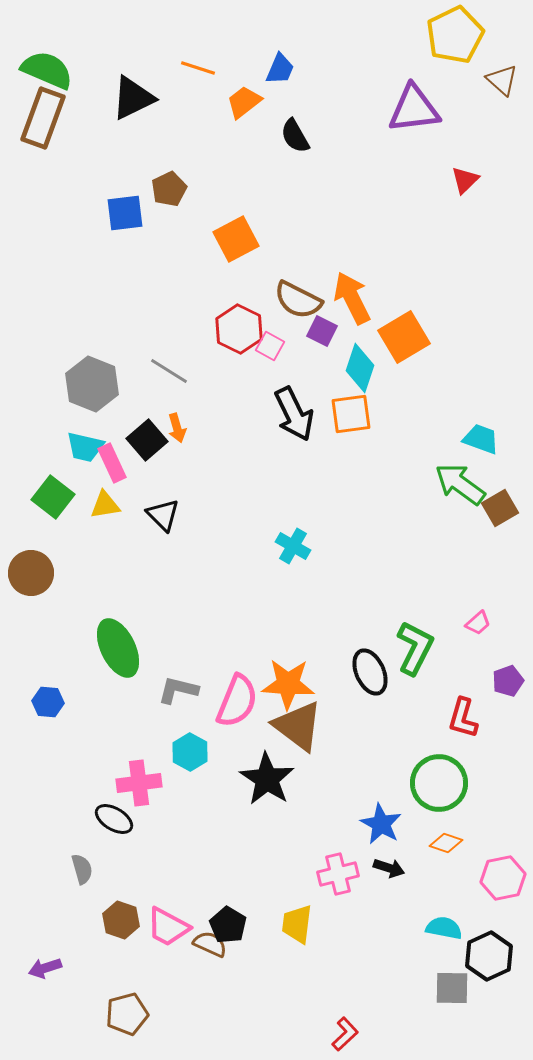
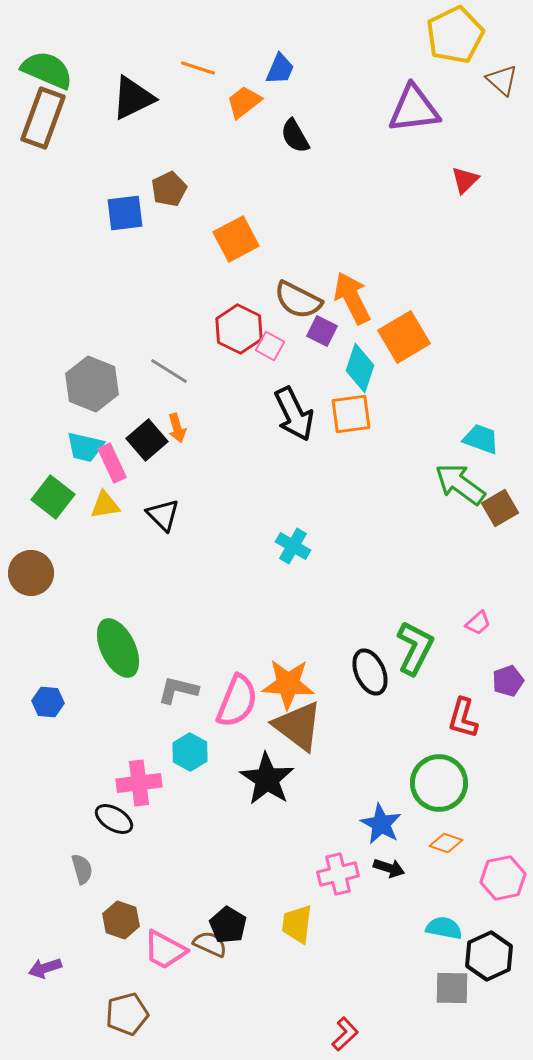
pink trapezoid at (168, 927): moved 3 px left, 23 px down
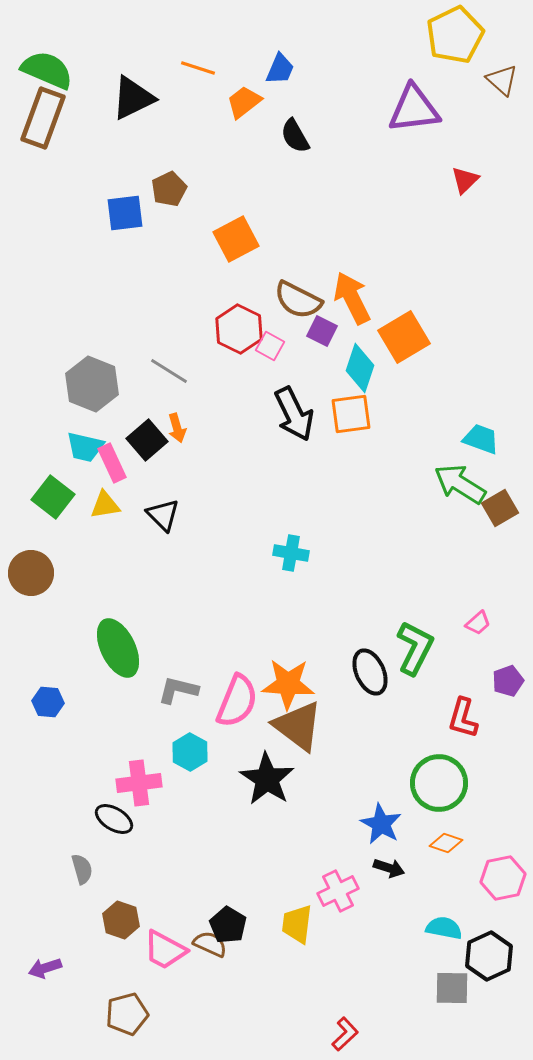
green arrow at (460, 484): rotated 4 degrees counterclockwise
cyan cross at (293, 546): moved 2 px left, 7 px down; rotated 20 degrees counterclockwise
pink cross at (338, 874): moved 17 px down; rotated 12 degrees counterclockwise
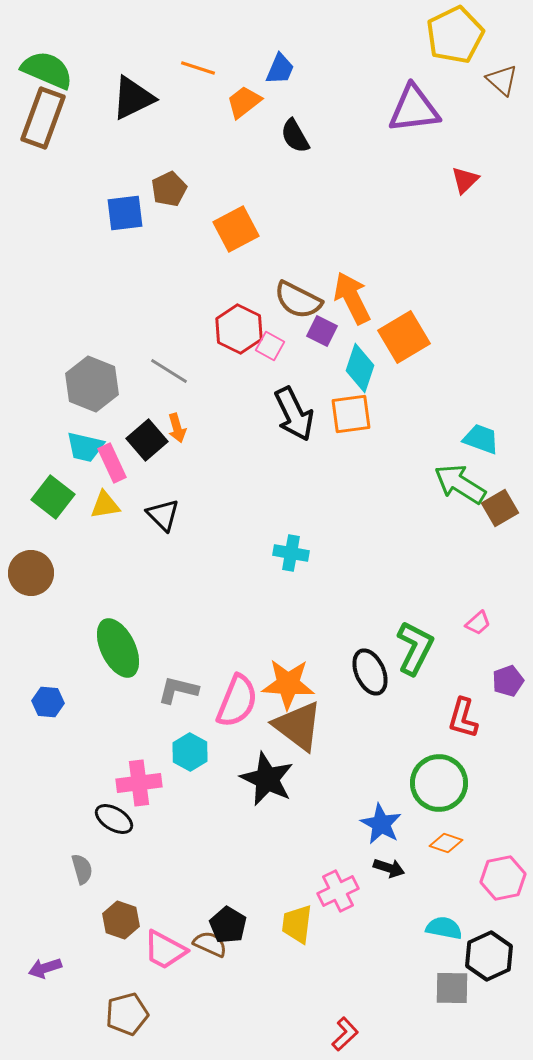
orange square at (236, 239): moved 10 px up
black star at (267, 779): rotated 8 degrees counterclockwise
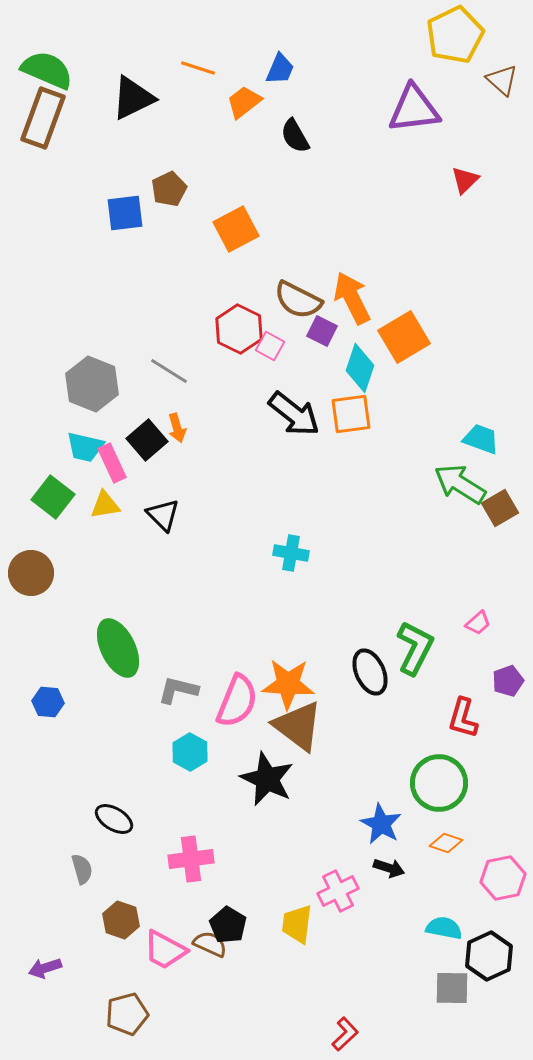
black arrow at (294, 414): rotated 26 degrees counterclockwise
pink cross at (139, 783): moved 52 px right, 76 px down
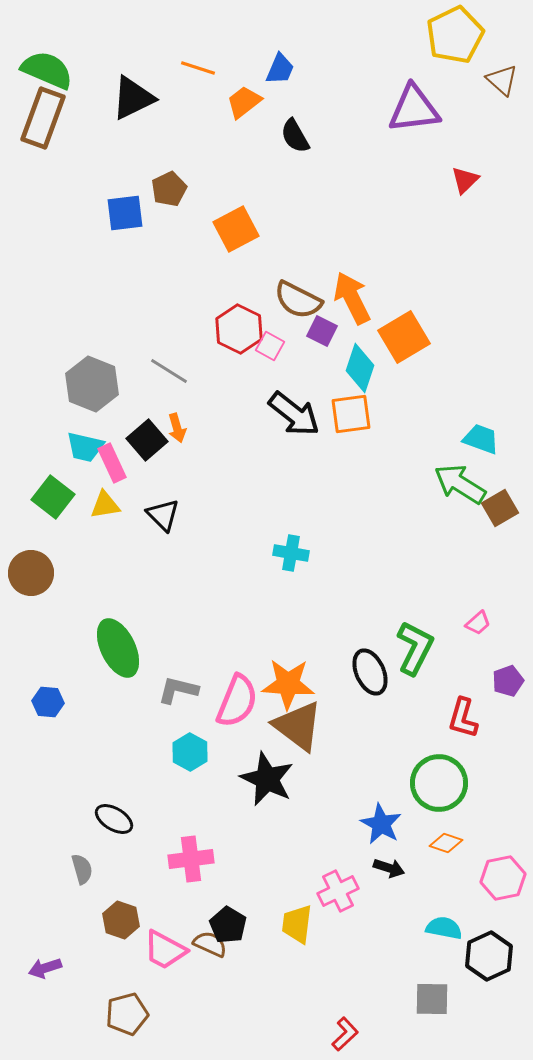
gray square at (452, 988): moved 20 px left, 11 px down
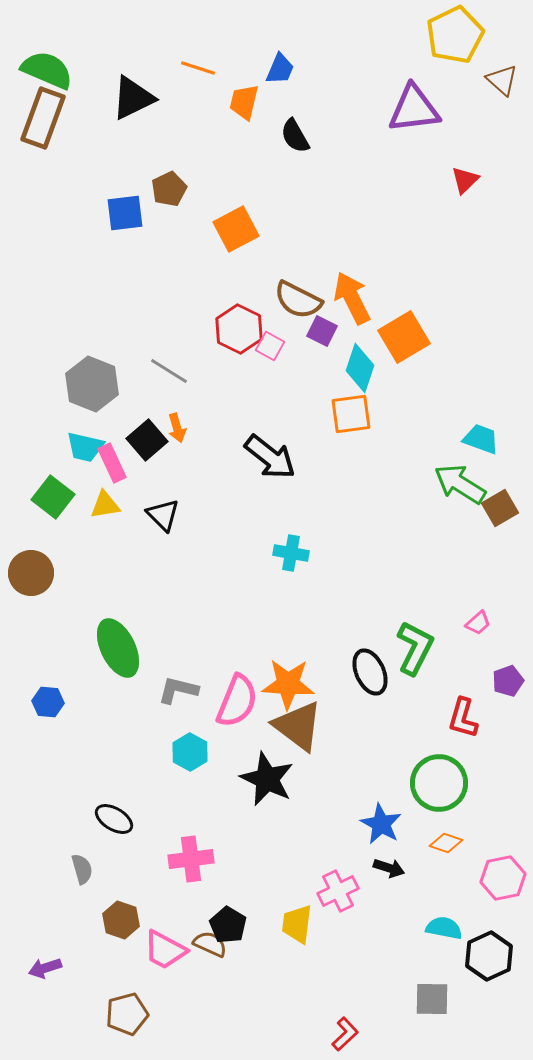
orange trapezoid at (244, 102): rotated 39 degrees counterclockwise
black arrow at (294, 414): moved 24 px left, 43 px down
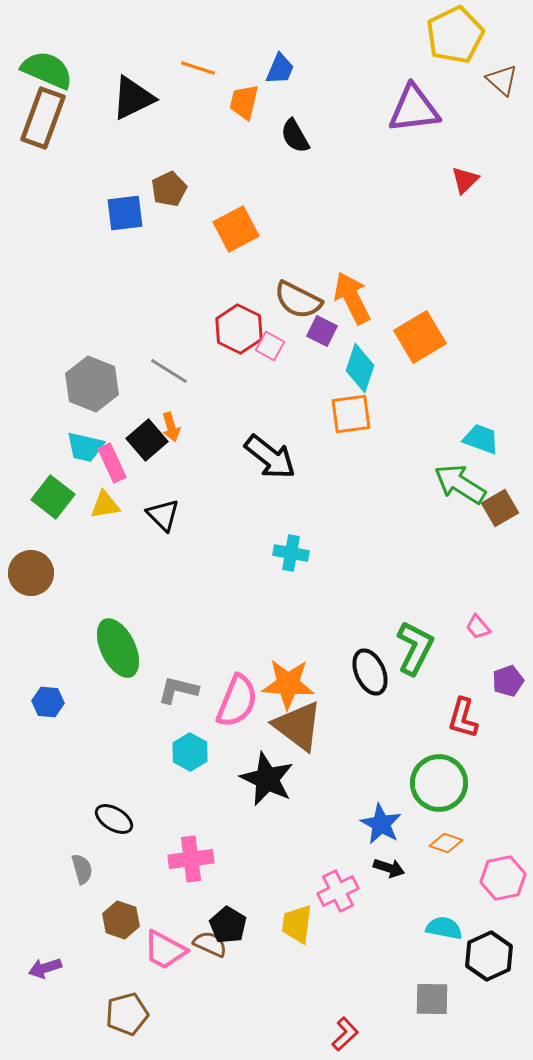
orange square at (404, 337): moved 16 px right
orange arrow at (177, 428): moved 6 px left, 1 px up
pink trapezoid at (478, 623): moved 4 px down; rotated 92 degrees clockwise
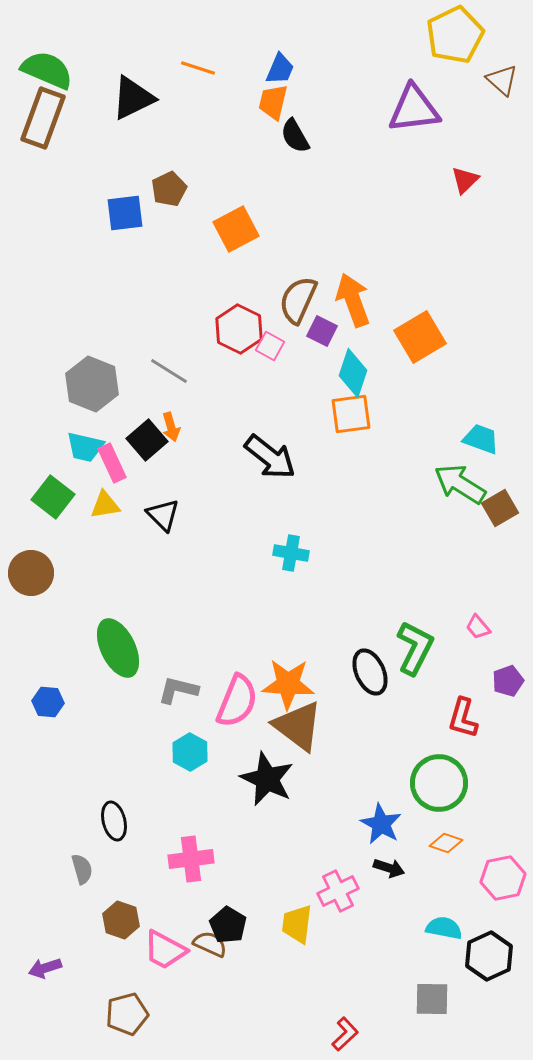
orange trapezoid at (244, 102): moved 29 px right
orange arrow at (352, 298): moved 1 px right, 2 px down; rotated 6 degrees clockwise
brown semicircle at (298, 300): rotated 87 degrees clockwise
cyan diamond at (360, 368): moved 7 px left, 5 px down
black ellipse at (114, 819): moved 2 px down; rotated 45 degrees clockwise
